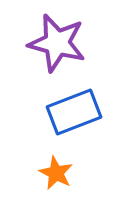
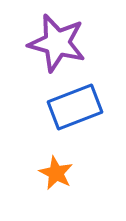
blue rectangle: moved 1 px right, 5 px up
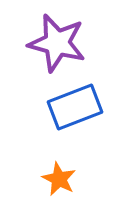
orange star: moved 3 px right, 6 px down
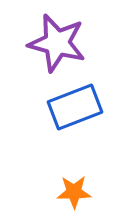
orange star: moved 15 px right, 13 px down; rotated 28 degrees counterclockwise
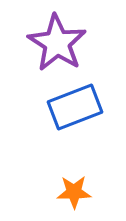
purple star: rotated 18 degrees clockwise
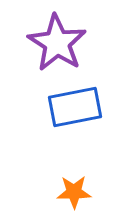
blue rectangle: rotated 10 degrees clockwise
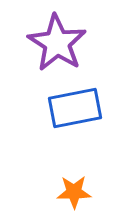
blue rectangle: moved 1 px down
